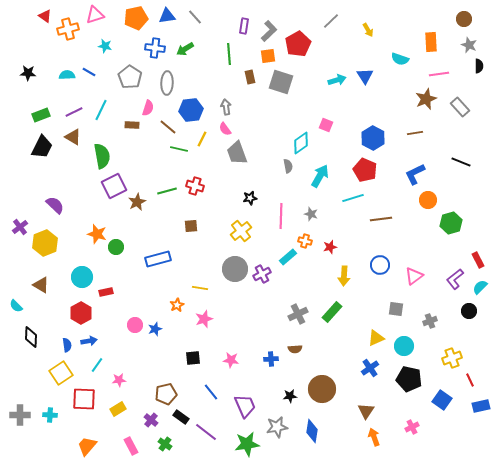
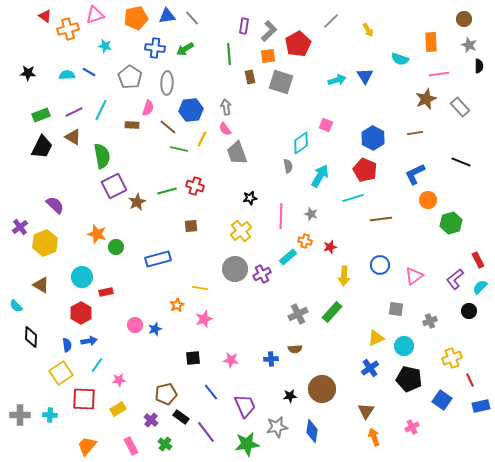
gray line at (195, 17): moved 3 px left, 1 px down
purple line at (206, 432): rotated 15 degrees clockwise
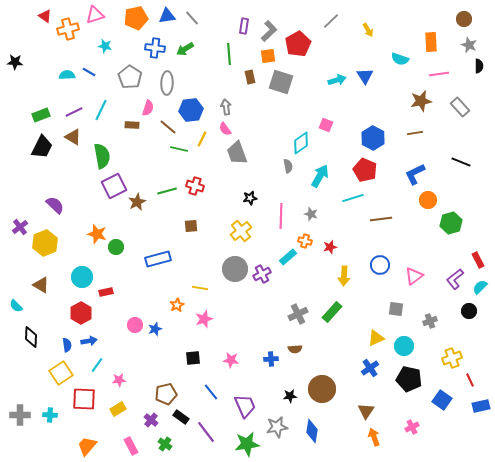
black star at (28, 73): moved 13 px left, 11 px up
brown star at (426, 99): moved 5 px left, 2 px down; rotated 10 degrees clockwise
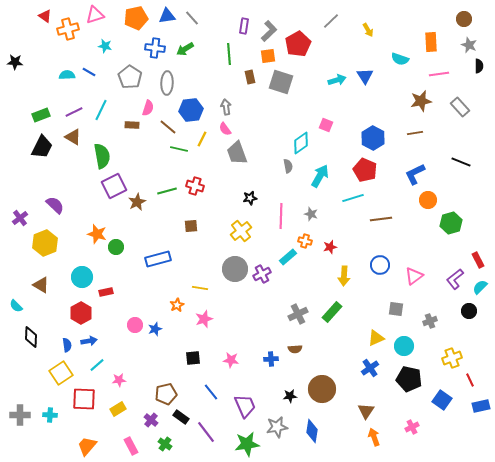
purple cross at (20, 227): moved 9 px up
cyan line at (97, 365): rotated 14 degrees clockwise
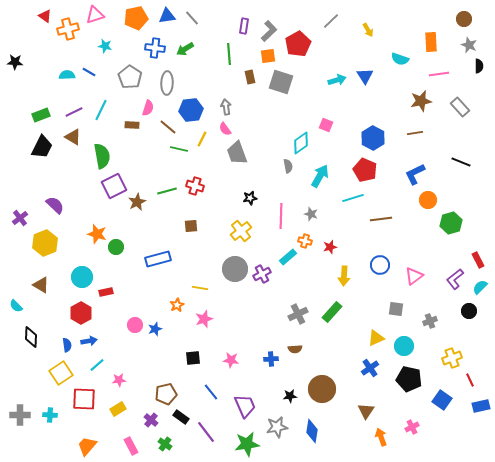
orange arrow at (374, 437): moved 7 px right
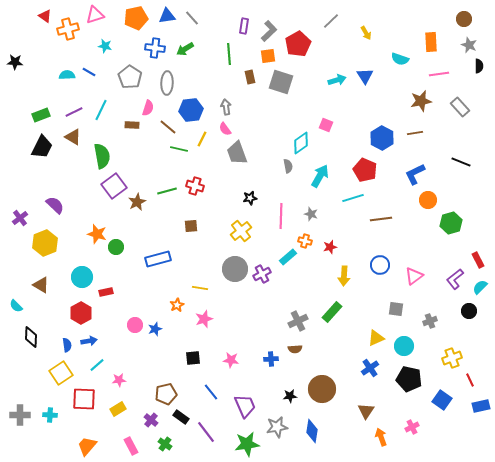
yellow arrow at (368, 30): moved 2 px left, 3 px down
blue hexagon at (373, 138): moved 9 px right
purple square at (114, 186): rotated 10 degrees counterclockwise
gray cross at (298, 314): moved 7 px down
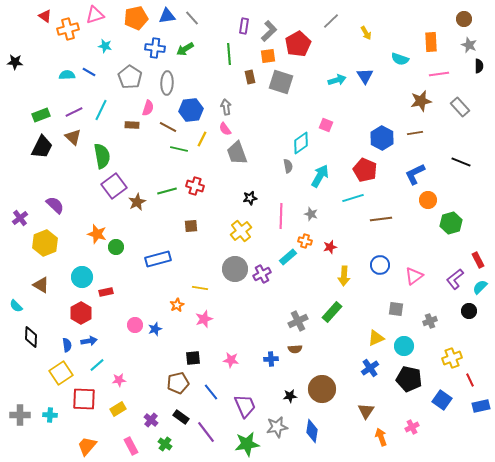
brown line at (168, 127): rotated 12 degrees counterclockwise
brown triangle at (73, 137): rotated 12 degrees clockwise
brown pentagon at (166, 394): moved 12 px right, 11 px up
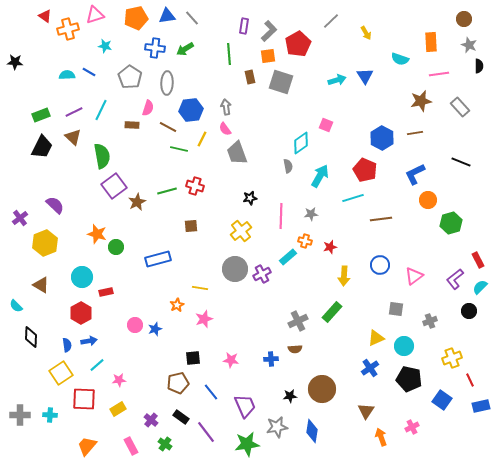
gray star at (311, 214): rotated 24 degrees counterclockwise
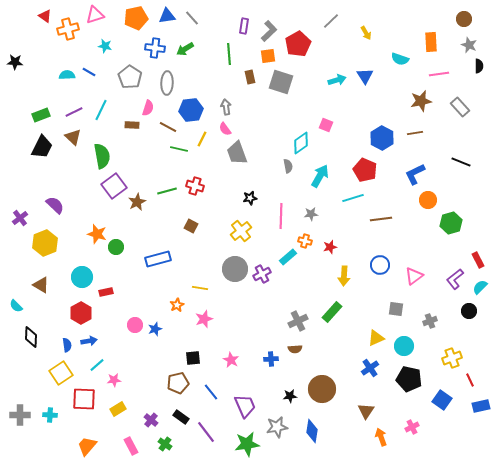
brown square at (191, 226): rotated 32 degrees clockwise
pink star at (231, 360): rotated 21 degrees clockwise
pink star at (119, 380): moved 5 px left
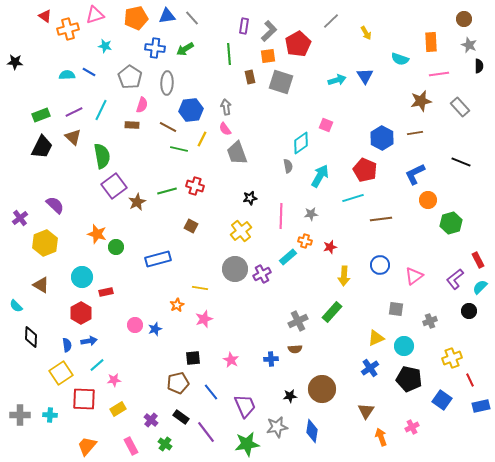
pink semicircle at (148, 108): moved 6 px left, 3 px up
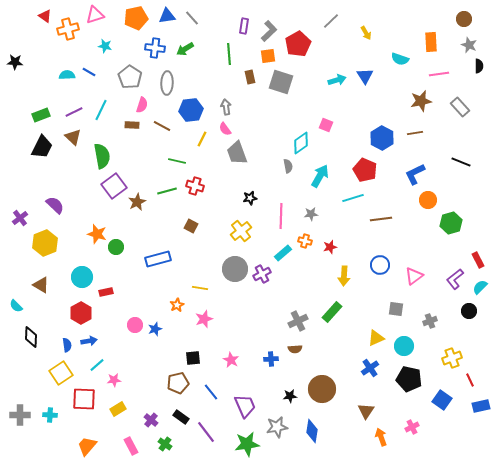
brown line at (168, 127): moved 6 px left, 1 px up
green line at (179, 149): moved 2 px left, 12 px down
cyan rectangle at (288, 257): moved 5 px left, 4 px up
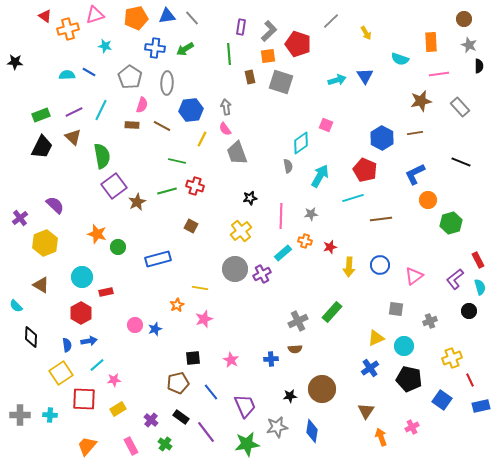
purple rectangle at (244, 26): moved 3 px left, 1 px down
red pentagon at (298, 44): rotated 25 degrees counterclockwise
green circle at (116, 247): moved 2 px right
yellow arrow at (344, 276): moved 5 px right, 9 px up
cyan semicircle at (480, 287): rotated 119 degrees clockwise
